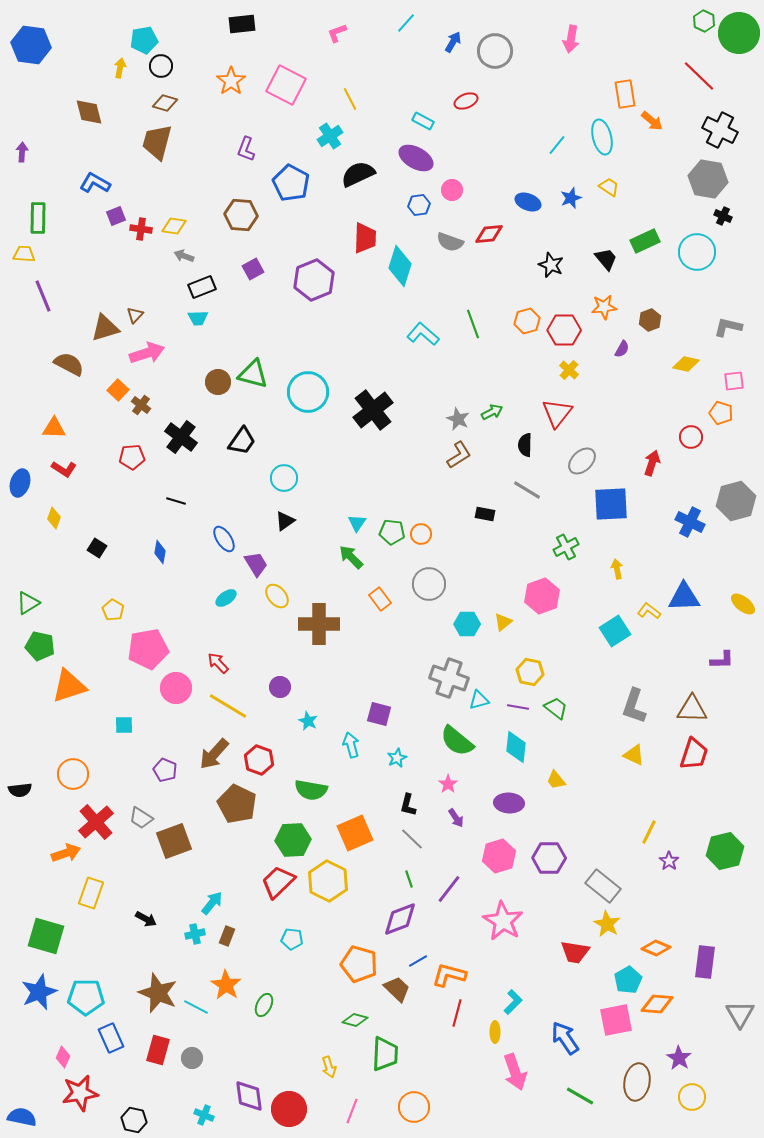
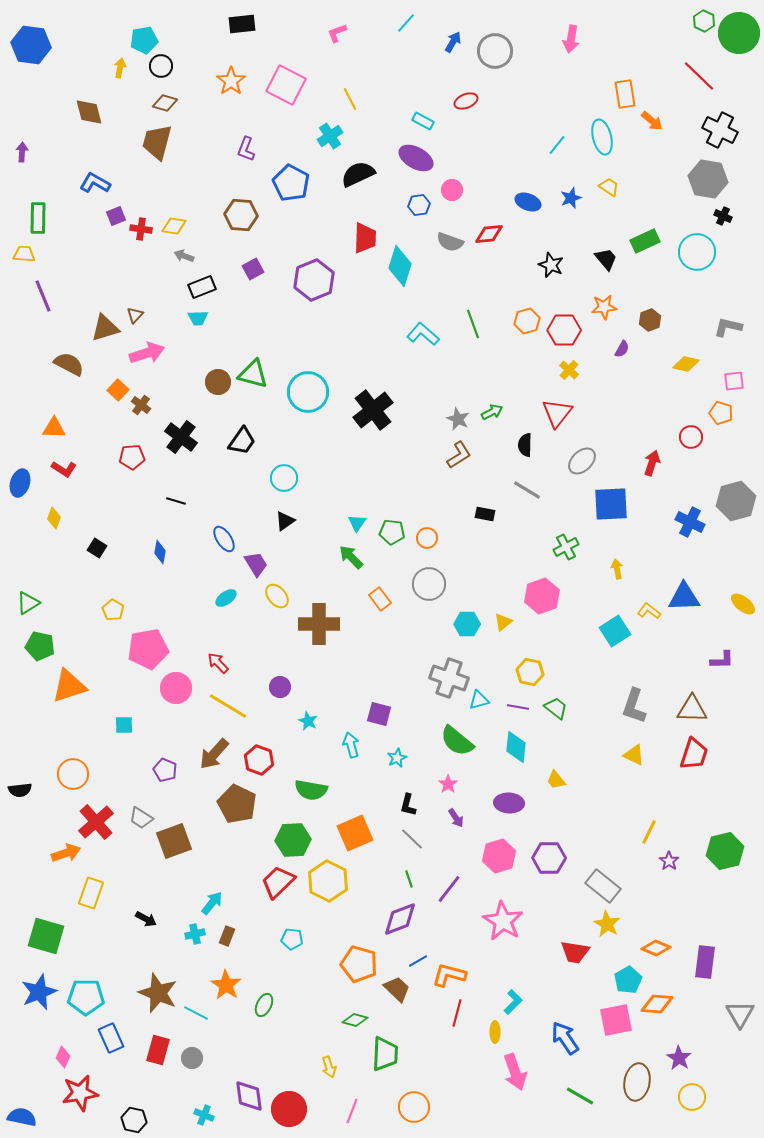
orange circle at (421, 534): moved 6 px right, 4 px down
cyan line at (196, 1007): moved 6 px down
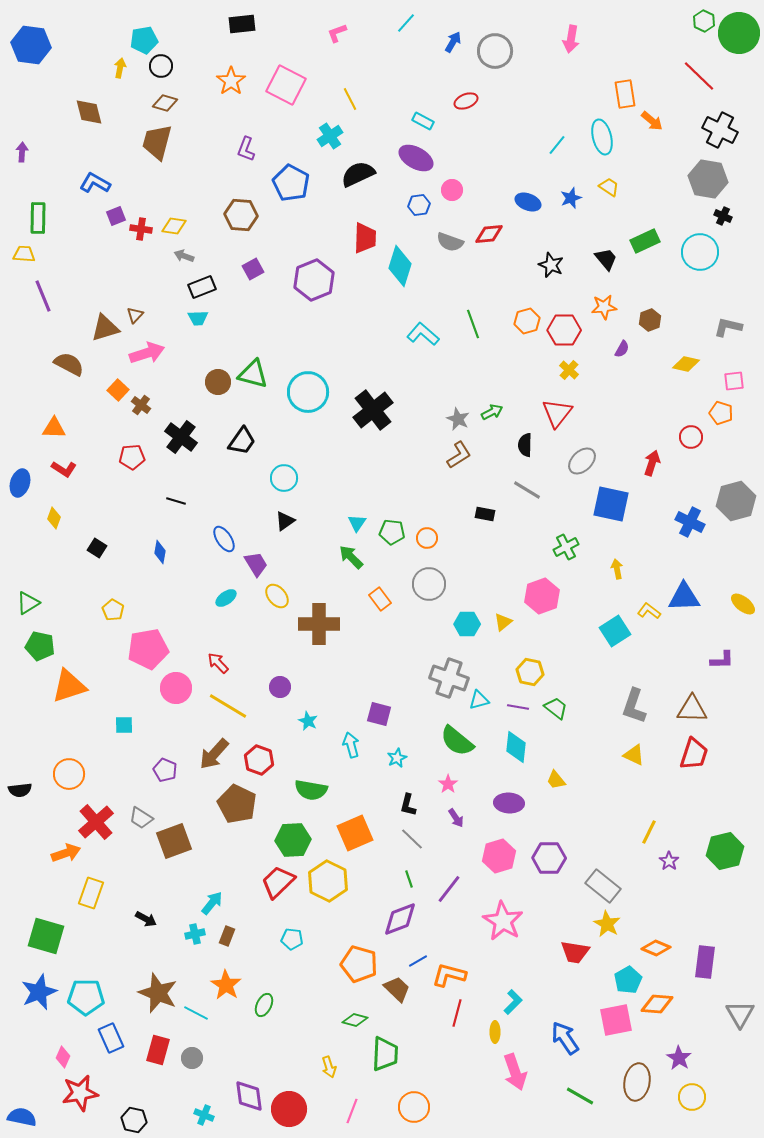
cyan circle at (697, 252): moved 3 px right
blue square at (611, 504): rotated 15 degrees clockwise
orange circle at (73, 774): moved 4 px left
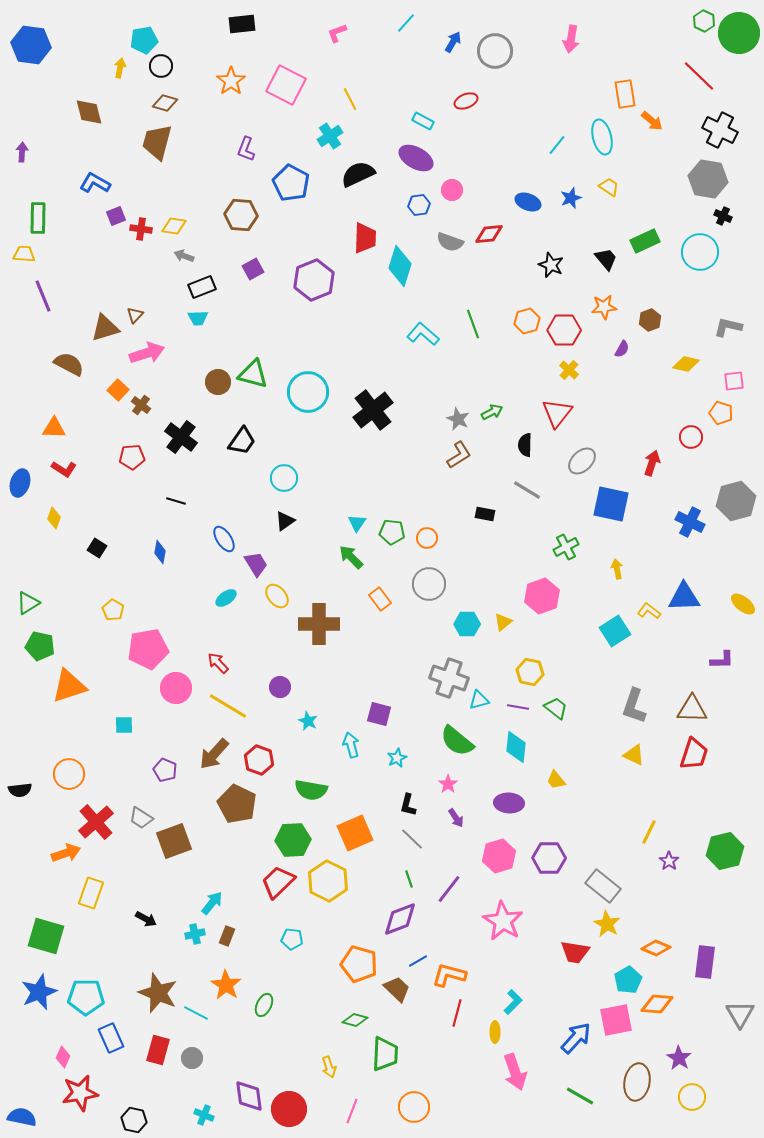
blue arrow at (565, 1038): moved 11 px right; rotated 76 degrees clockwise
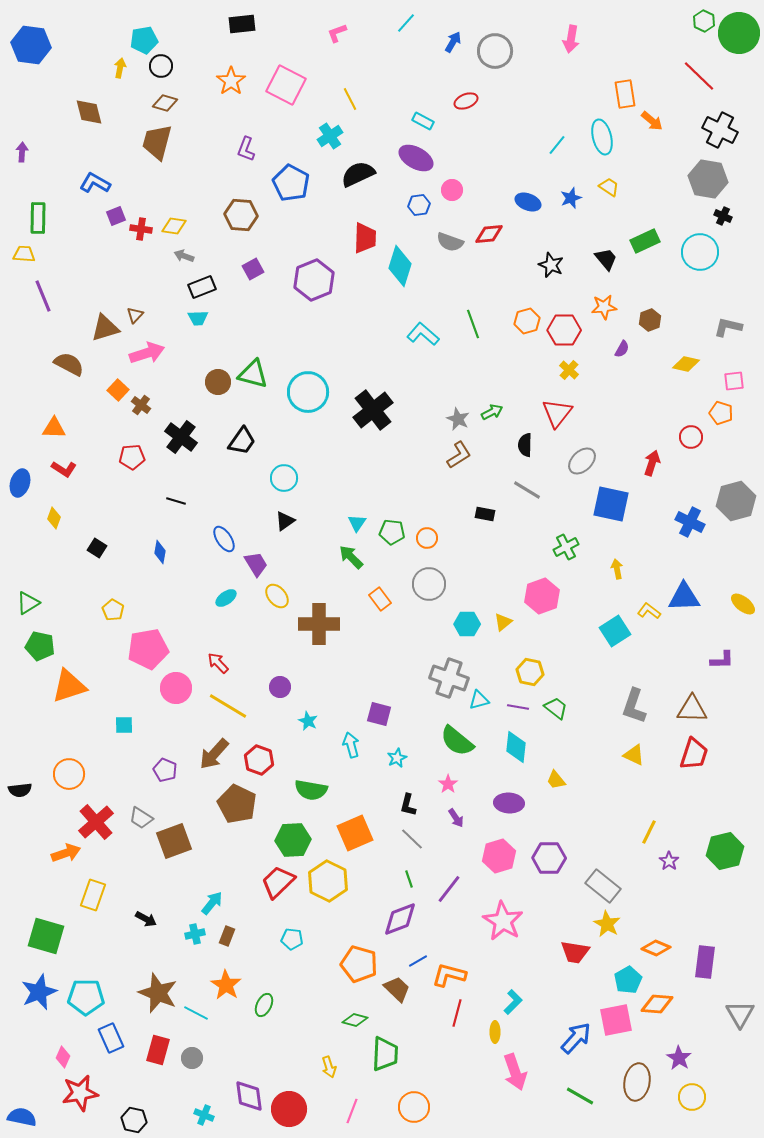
yellow rectangle at (91, 893): moved 2 px right, 2 px down
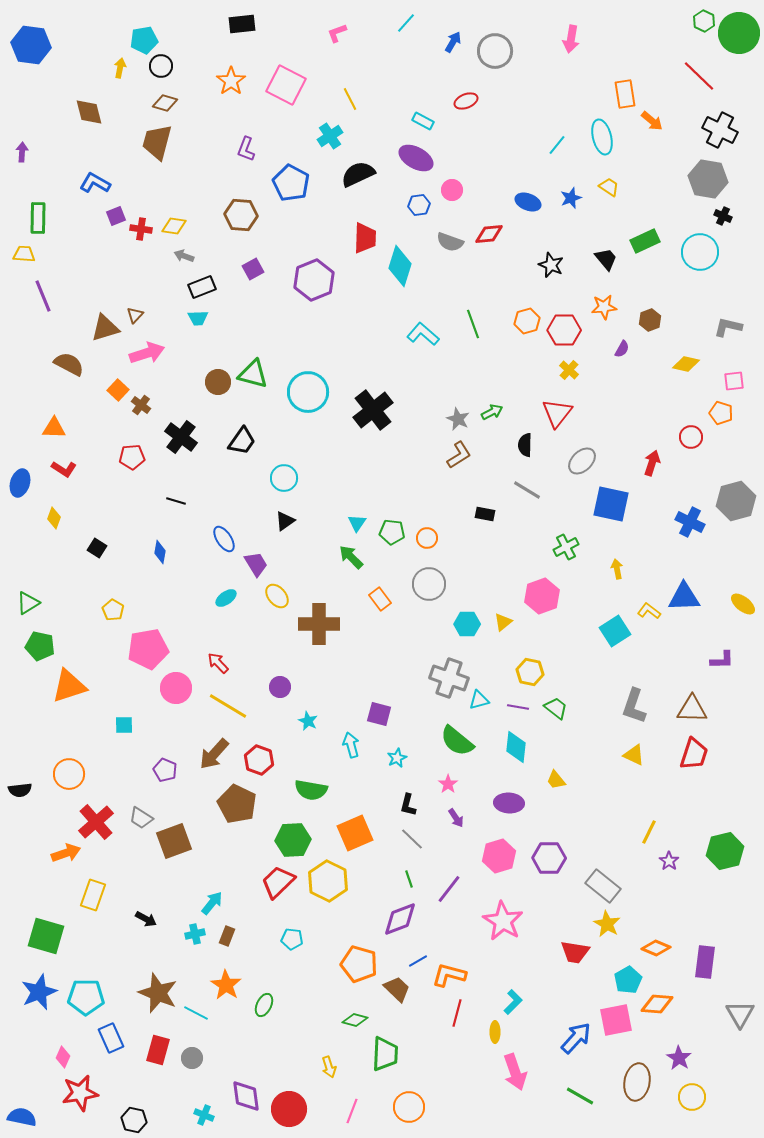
purple diamond at (249, 1096): moved 3 px left
orange circle at (414, 1107): moved 5 px left
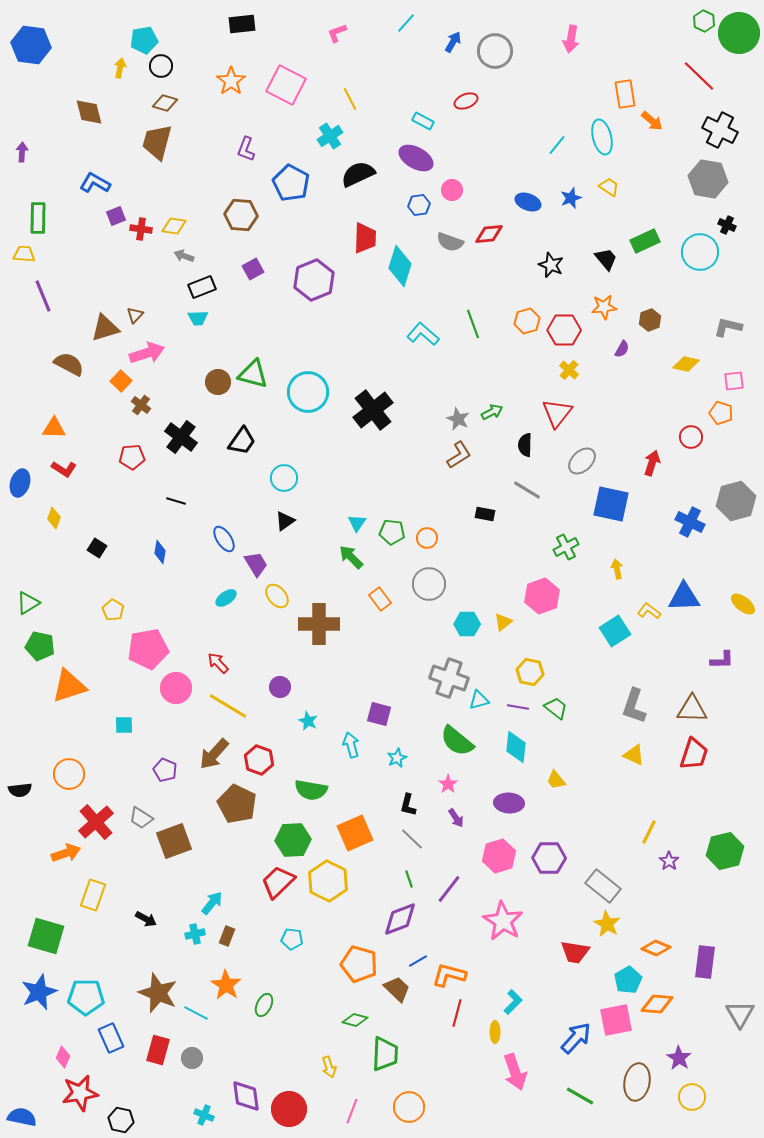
black cross at (723, 216): moved 4 px right, 9 px down
orange square at (118, 390): moved 3 px right, 9 px up
black hexagon at (134, 1120): moved 13 px left
